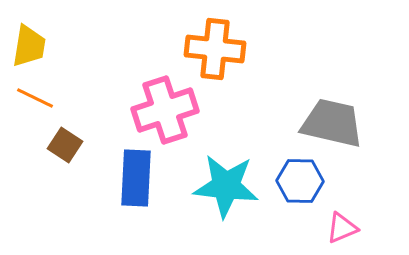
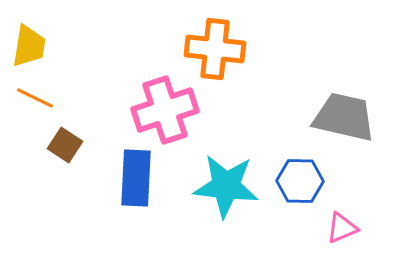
gray trapezoid: moved 12 px right, 6 px up
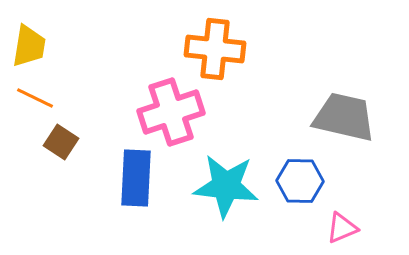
pink cross: moved 6 px right, 2 px down
brown square: moved 4 px left, 3 px up
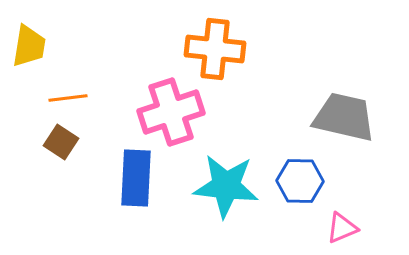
orange line: moved 33 px right; rotated 33 degrees counterclockwise
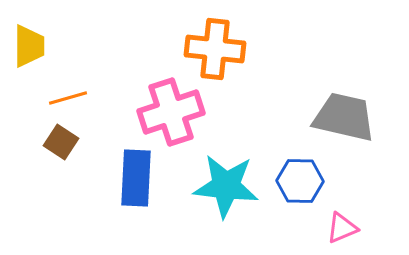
yellow trapezoid: rotated 9 degrees counterclockwise
orange line: rotated 9 degrees counterclockwise
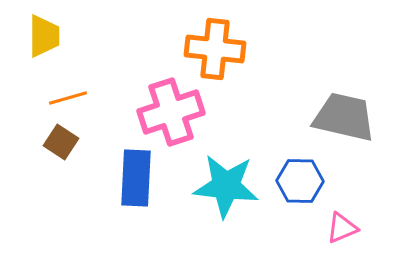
yellow trapezoid: moved 15 px right, 10 px up
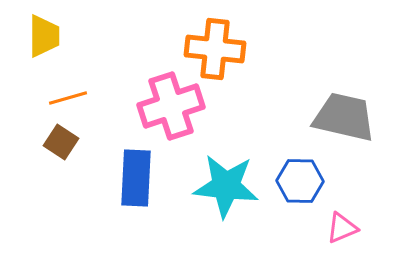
pink cross: moved 6 px up
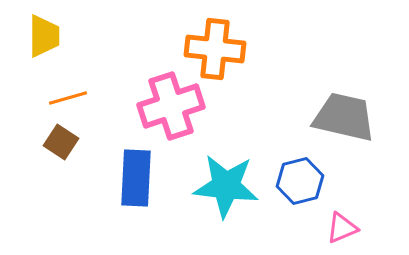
blue hexagon: rotated 15 degrees counterclockwise
